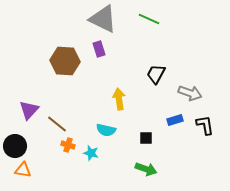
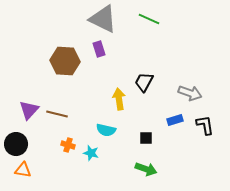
black trapezoid: moved 12 px left, 8 px down
brown line: moved 10 px up; rotated 25 degrees counterclockwise
black circle: moved 1 px right, 2 px up
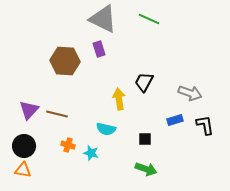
cyan semicircle: moved 1 px up
black square: moved 1 px left, 1 px down
black circle: moved 8 px right, 2 px down
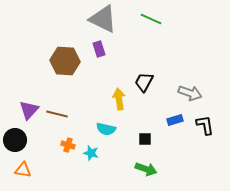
green line: moved 2 px right
black circle: moved 9 px left, 6 px up
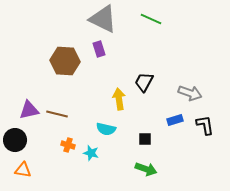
purple triangle: rotated 35 degrees clockwise
